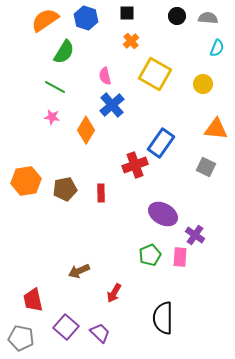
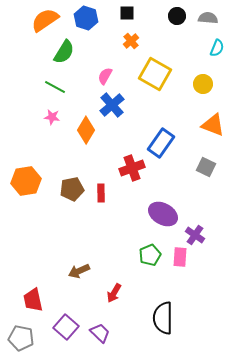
pink semicircle: rotated 42 degrees clockwise
orange triangle: moved 3 px left, 4 px up; rotated 15 degrees clockwise
red cross: moved 3 px left, 3 px down
brown pentagon: moved 7 px right
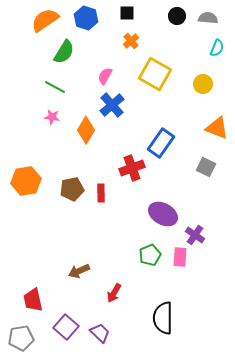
orange triangle: moved 4 px right, 3 px down
gray pentagon: rotated 20 degrees counterclockwise
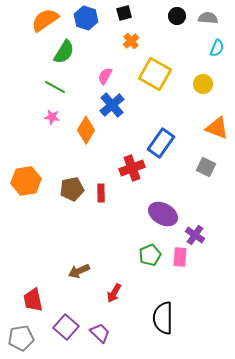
black square: moved 3 px left; rotated 14 degrees counterclockwise
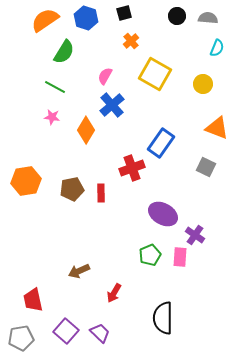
purple square: moved 4 px down
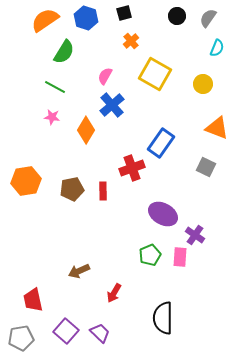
gray semicircle: rotated 60 degrees counterclockwise
red rectangle: moved 2 px right, 2 px up
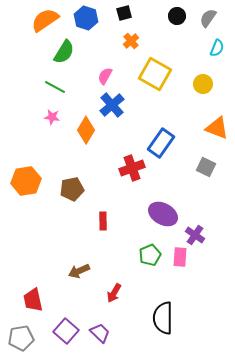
red rectangle: moved 30 px down
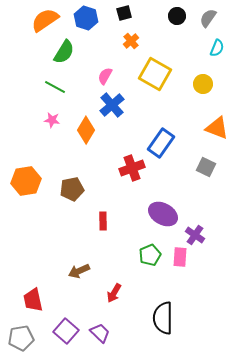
pink star: moved 3 px down
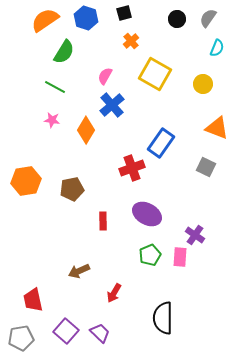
black circle: moved 3 px down
purple ellipse: moved 16 px left
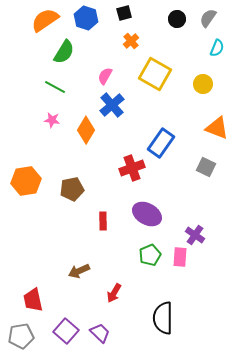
gray pentagon: moved 2 px up
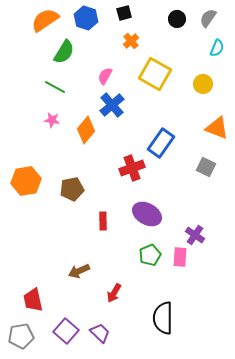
orange diamond: rotated 8 degrees clockwise
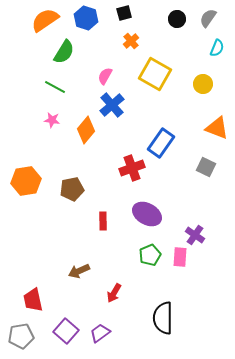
purple trapezoid: rotated 80 degrees counterclockwise
